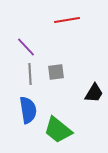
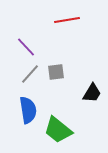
gray line: rotated 45 degrees clockwise
black trapezoid: moved 2 px left
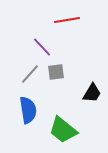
purple line: moved 16 px right
green trapezoid: moved 5 px right
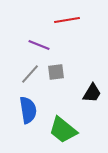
purple line: moved 3 px left, 2 px up; rotated 25 degrees counterclockwise
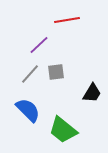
purple line: rotated 65 degrees counterclockwise
blue semicircle: rotated 36 degrees counterclockwise
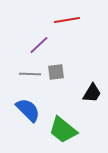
gray line: rotated 50 degrees clockwise
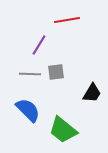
purple line: rotated 15 degrees counterclockwise
